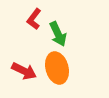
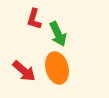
red L-shape: rotated 20 degrees counterclockwise
red arrow: rotated 15 degrees clockwise
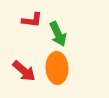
red L-shape: moved 2 px left, 1 px down; rotated 100 degrees counterclockwise
orange ellipse: rotated 12 degrees clockwise
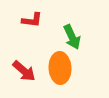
green arrow: moved 14 px right, 3 px down
orange ellipse: moved 3 px right
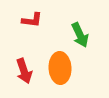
green arrow: moved 8 px right, 2 px up
red arrow: rotated 30 degrees clockwise
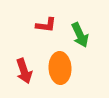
red L-shape: moved 14 px right, 5 px down
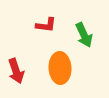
green arrow: moved 4 px right
red arrow: moved 8 px left
